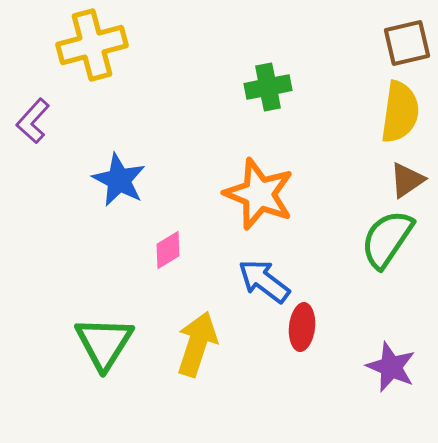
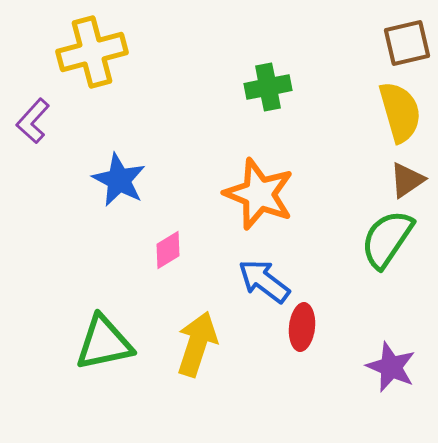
yellow cross: moved 7 px down
yellow semicircle: rotated 24 degrees counterclockwise
green triangle: rotated 46 degrees clockwise
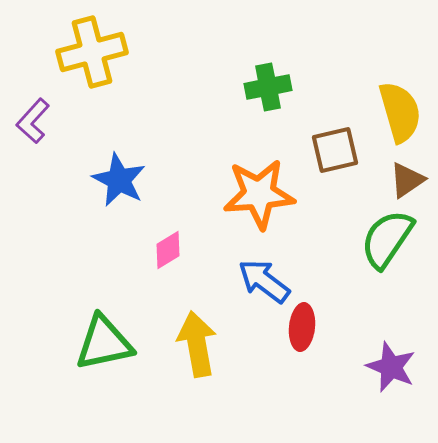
brown square: moved 72 px left, 107 px down
orange star: rotated 26 degrees counterclockwise
yellow arrow: rotated 28 degrees counterclockwise
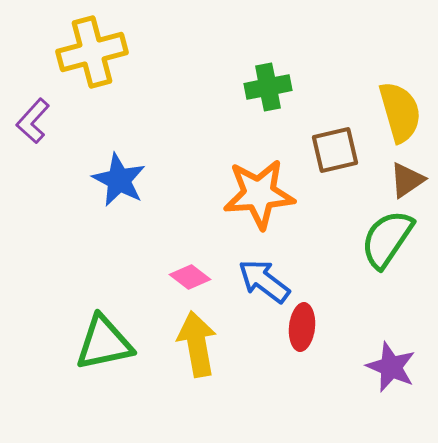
pink diamond: moved 22 px right, 27 px down; rotated 69 degrees clockwise
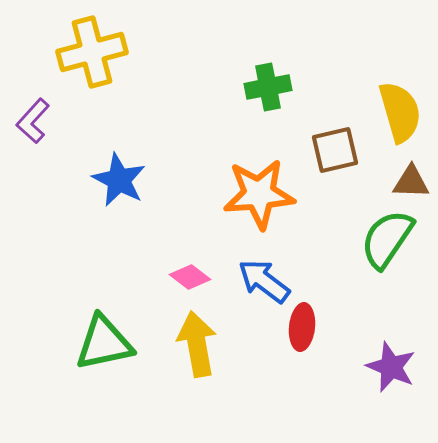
brown triangle: moved 4 px right, 2 px down; rotated 36 degrees clockwise
